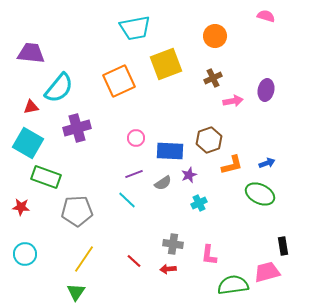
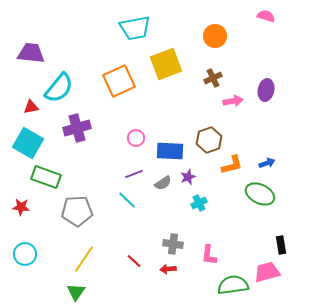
purple star: moved 1 px left, 2 px down
black rectangle: moved 2 px left, 1 px up
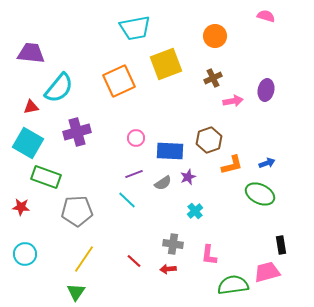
purple cross: moved 4 px down
cyan cross: moved 4 px left, 8 px down; rotated 14 degrees counterclockwise
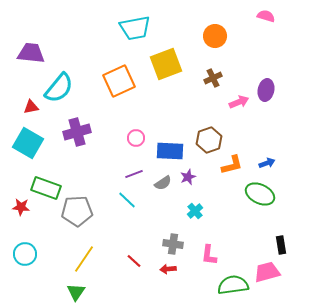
pink arrow: moved 6 px right, 1 px down; rotated 12 degrees counterclockwise
green rectangle: moved 11 px down
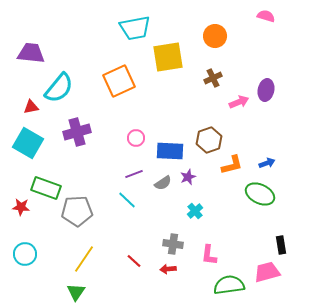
yellow square: moved 2 px right, 7 px up; rotated 12 degrees clockwise
green semicircle: moved 4 px left
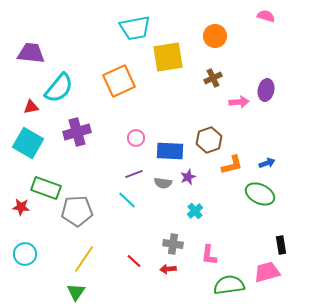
pink arrow: rotated 18 degrees clockwise
gray semicircle: rotated 42 degrees clockwise
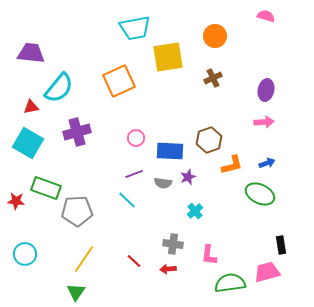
pink arrow: moved 25 px right, 20 px down
red star: moved 5 px left, 6 px up
green semicircle: moved 1 px right, 2 px up
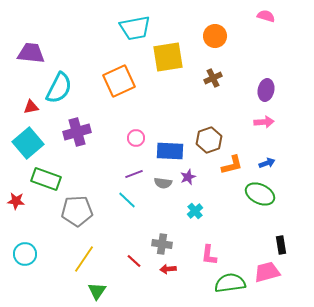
cyan semicircle: rotated 12 degrees counterclockwise
cyan square: rotated 20 degrees clockwise
green rectangle: moved 9 px up
gray cross: moved 11 px left
green triangle: moved 21 px right, 1 px up
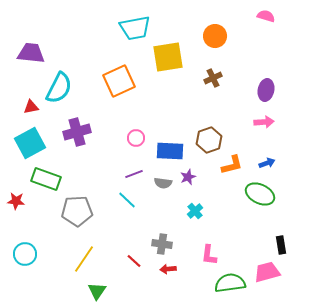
cyan square: moved 2 px right; rotated 12 degrees clockwise
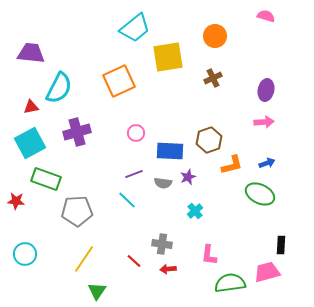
cyan trapezoid: rotated 28 degrees counterclockwise
pink circle: moved 5 px up
black rectangle: rotated 12 degrees clockwise
